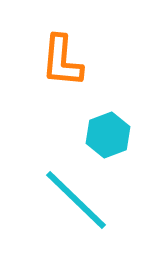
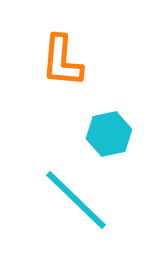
cyan hexagon: moved 1 px right, 1 px up; rotated 9 degrees clockwise
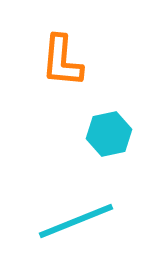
cyan line: moved 21 px down; rotated 66 degrees counterclockwise
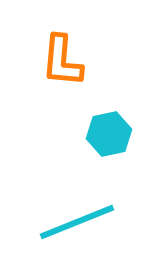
cyan line: moved 1 px right, 1 px down
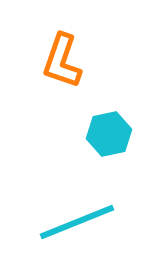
orange L-shape: rotated 14 degrees clockwise
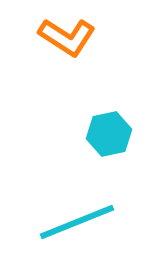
orange L-shape: moved 5 px right, 24 px up; rotated 76 degrees counterclockwise
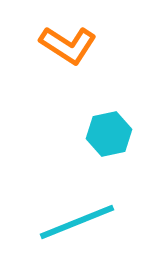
orange L-shape: moved 1 px right, 8 px down
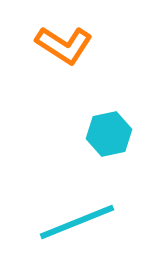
orange L-shape: moved 4 px left
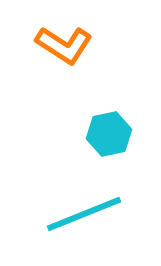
cyan line: moved 7 px right, 8 px up
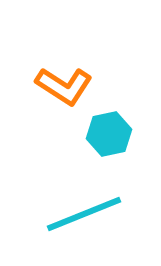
orange L-shape: moved 41 px down
